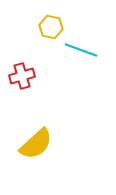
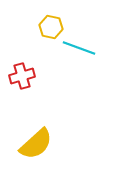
cyan line: moved 2 px left, 2 px up
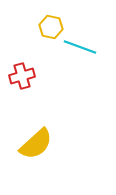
cyan line: moved 1 px right, 1 px up
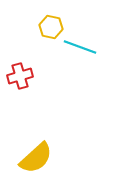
red cross: moved 2 px left
yellow semicircle: moved 14 px down
